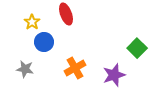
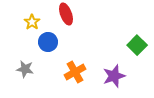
blue circle: moved 4 px right
green square: moved 3 px up
orange cross: moved 4 px down
purple star: moved 1 px down
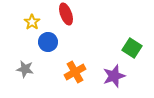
green square: moved 5 px left, 3 px down; rotated 12 degrees counterclockwise
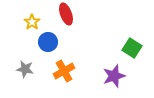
orange cross: moved 11 px left, 1 px up
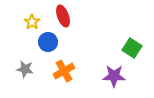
red ellipse: moved 3 px left, 2 px down
purple star: rotated 20 degrees clockwise
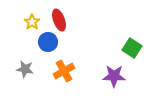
red ellipse: moved 4 px left, 4 px down
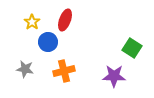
red ellipse: moved 6 px right; rotated 40 degrees clockwise
orange cross: rotated 15 degrees clockwise
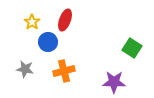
purple star: moved 6 px down
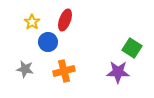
purple star: moved 4 px right, 10 px up
